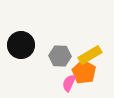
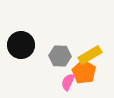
pink semicircle: moved 1 px left, 1 px up
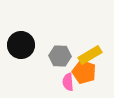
orange pentagon: rotated 10 degrees counterclockwise
pink semicircle: rotated 30 degrees counterclockwise
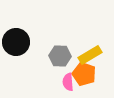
black circle: moved 5 px left, 3 px up
orange pentagon: moved 2 px down
